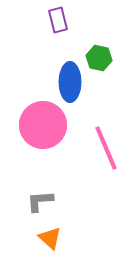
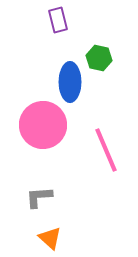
pink line: moved 2 px down
gray L-shape: moved 1 px left, 4 px up
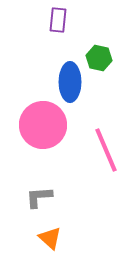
purple rectangle: rotated 20 degrees clockwise
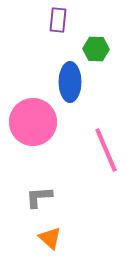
green hexagon: moved 3 px left, 9 px up; rotated 10 degrees counterclockwise
pink circle: moved 10 px left, 3 px up
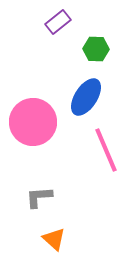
purple rectangle: moved 2 px down; rotated 45 degrees clockwise
blue ellipse: moved 16 px right, 15 px down; rotated 33 degrees clockwise
orange triangle: moved 4 px right, 1 px down
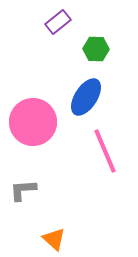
pink line: moved 1 px left, 1 px down
gray L-shape: moved 16 px left, 7 px up
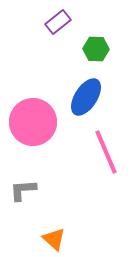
pink line: moved 1 px right, 1 px down
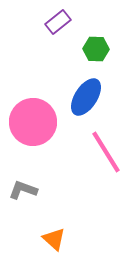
pink line: rotated 9 degrees counterclockwise
gray L-shape: rotated 24 degrees clockwise
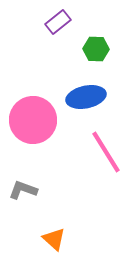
blue ellipse: rotated 45 degrees clockwise
pink circle: moved 2 px up
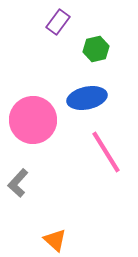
purple rectangle: rotated 15 degrees counterclockwise
green hexagon: rotated 15 degrees counterclockwise
blue ellipse: moved 1 px right, 1 px down
gray L-shape: moved 5 px left, 7 px up; rotated 68 degrees counterclockwise
orange triangle: moved 1 px right, 1 px down
